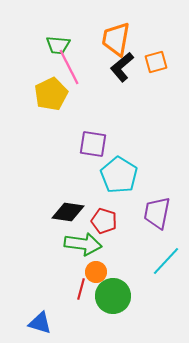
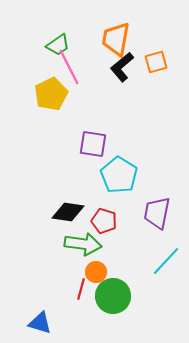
green trapezoid: rotated 40 degrees counterclockwise
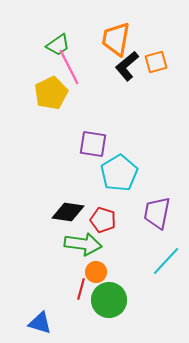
black L-shape: moved 5 px right, 1 px up
yellow pentagon: moved 1 px up
cyan pentagon: moved 2 px up; rotated 9 degrees clockwise
red pentagon: moved 1 px left, 1 px up
green circle: moved 4 px left, 4 px down
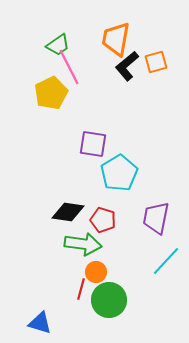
purple trapezoid: moved 1 px left, 5 px down
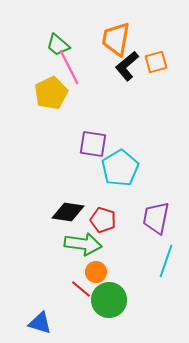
green trapezoid: rotated 75 degrees clockwise
cyan pentagon: moved 1 px right, 5 px up
cyan line: rotated 24 degrees counterclockwise
red line: rotated 65 degrees counterclockwise
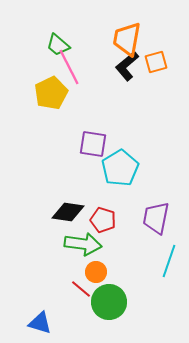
orange trapezoid: moved 11 px right
cyan line: moved 3 px right
green circle: moved 2 px down
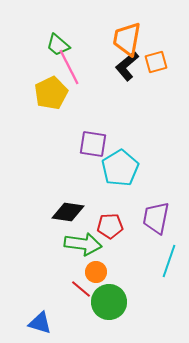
red pentagon: moved 7 px right, 6 px down; rotated 20 degrees counterclockwise
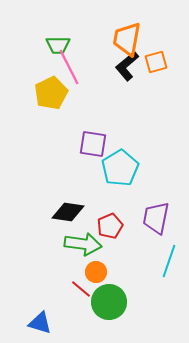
green trapezoid: rotated 40 degrees counterclockwise
red pentagon: rotated 20 degrees counterclockwise
